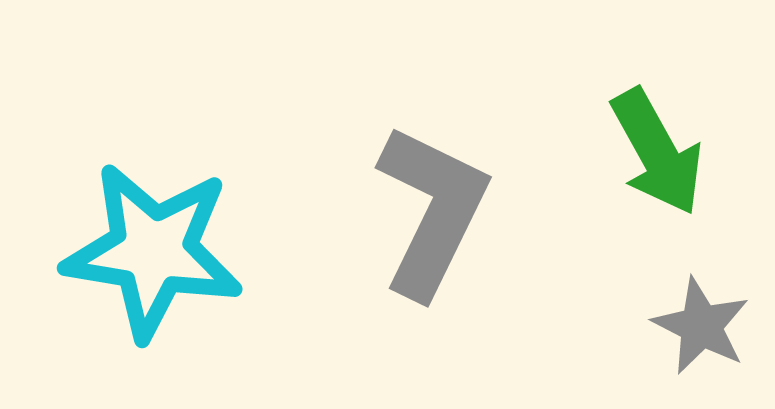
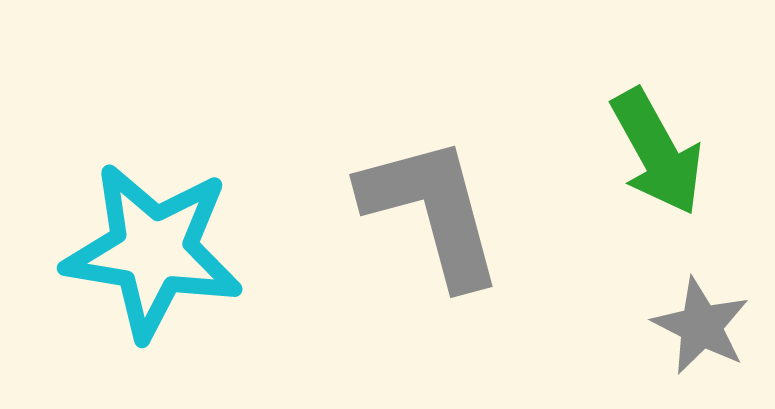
gray L-shape: rotated 41 degrees counterclockwise
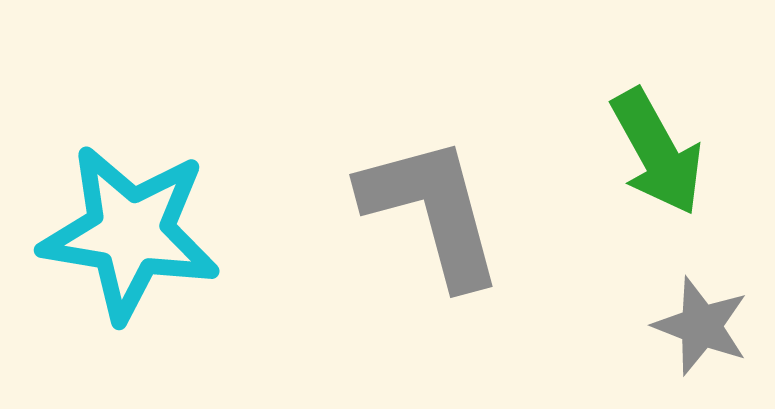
cyan star: moved 23 px left, 18 px up
gray star: rotated 6 degrees counterclockwise
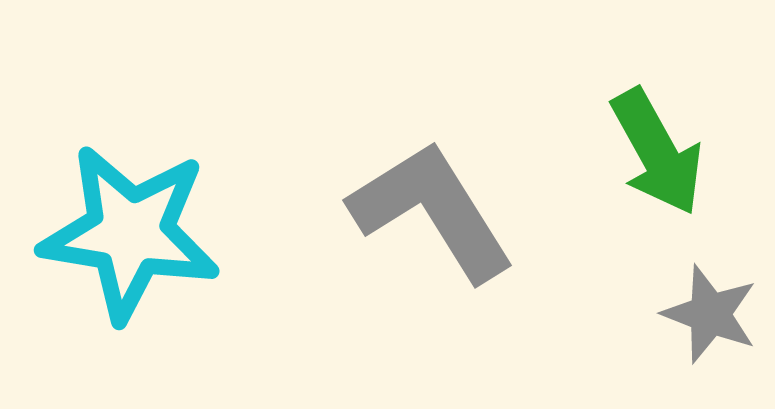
gray L-shape: rotated 17 degrees counterclockwise
gray star: moved 9 px right, 12 px up
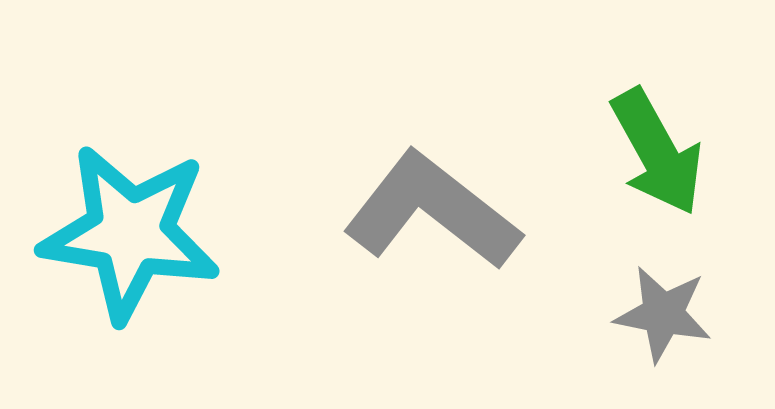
gray L-shape: rotated 20 degrees counterclockwise
gray star: moved 47 px left; rotated 10 degrees counterclockwise
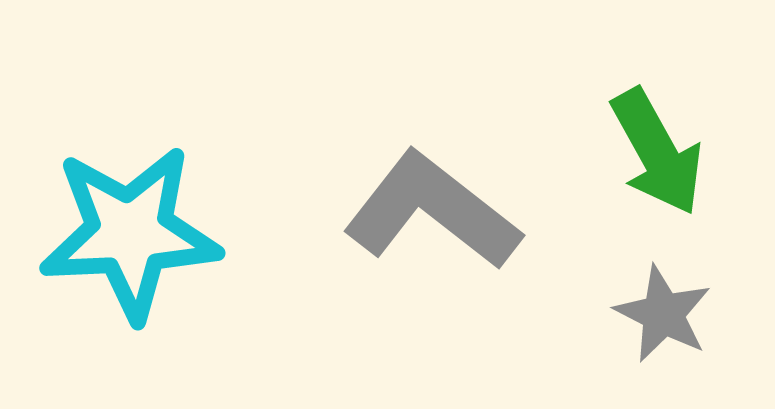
cyan star: rotated 12 degrees counterclockwise
gray star: rotated 16 degrees clockwise
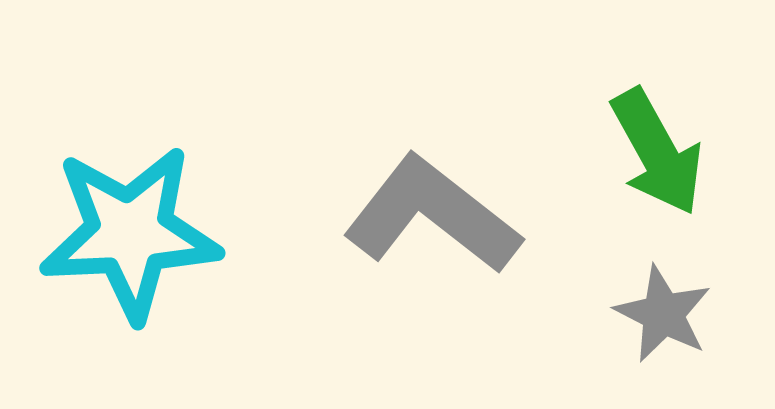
gray L-shape: moved 4 px down
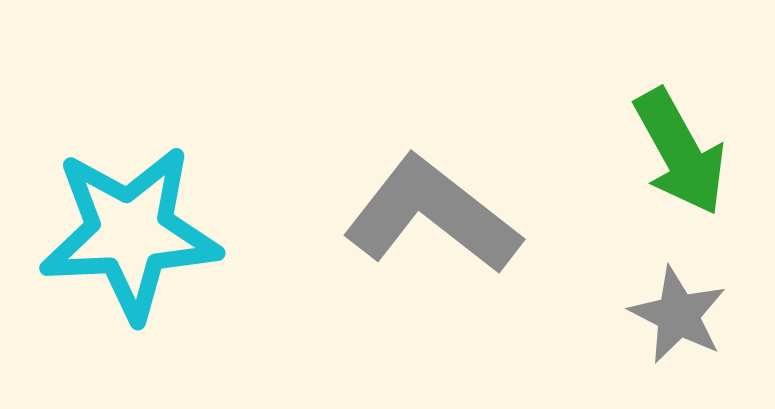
green arrow: moved 23 px right
gray star: moved 15 px right, 1 px down
